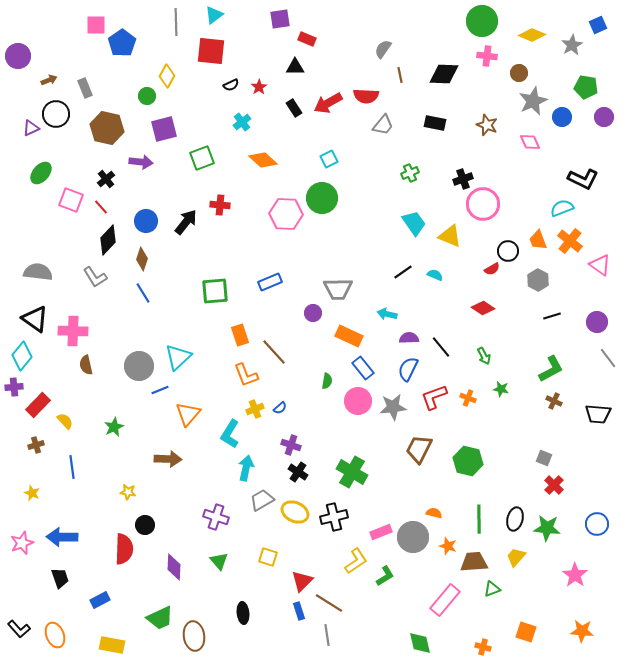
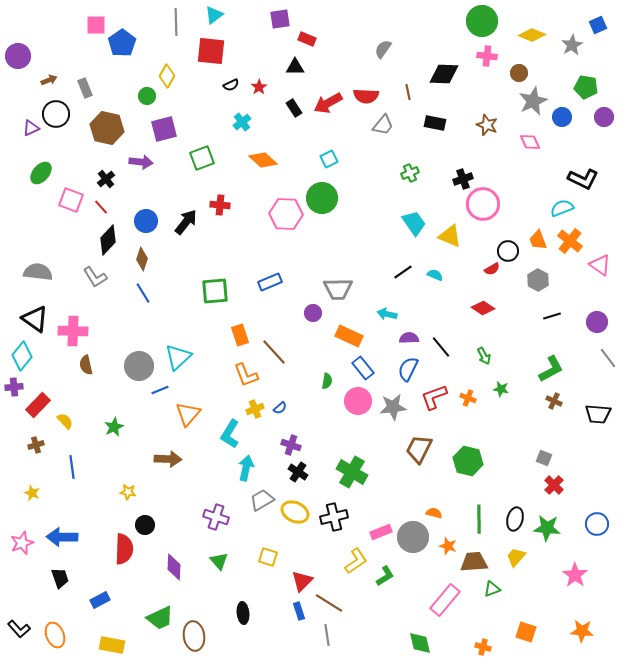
brown line at (400, 75): moved 8 px right, 17 px down
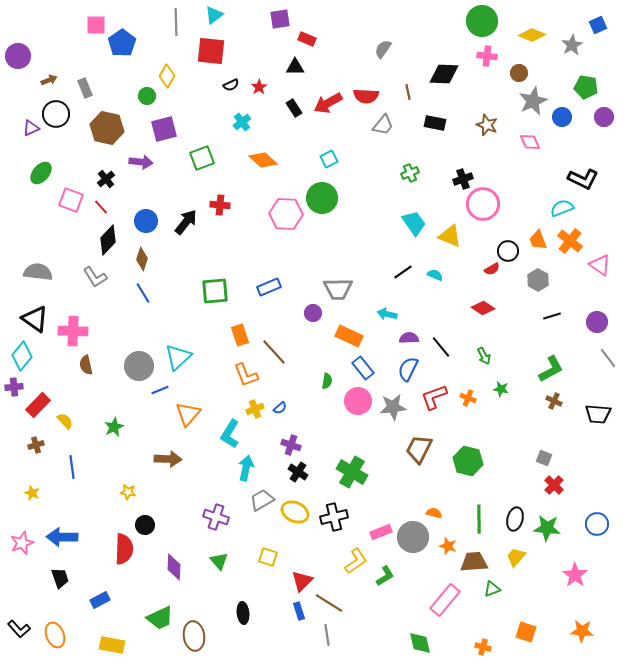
blue rectangle at (270, 282): moved 1 px left, 5 px down
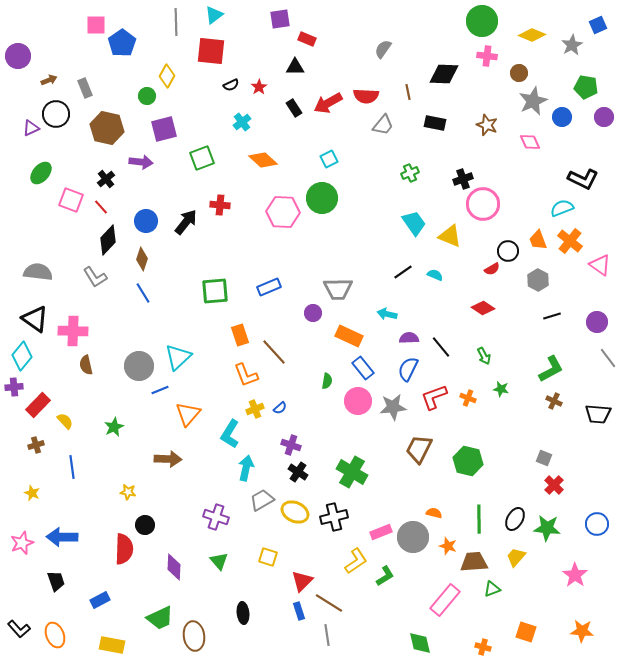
pink hexagon at (286, 214): moved 3 px left, 2 px up
black ellipse at (515, 519): rotated 15 degrees clockwise
black trapezoid at (60, 578): moved 4 px left, 3 px down
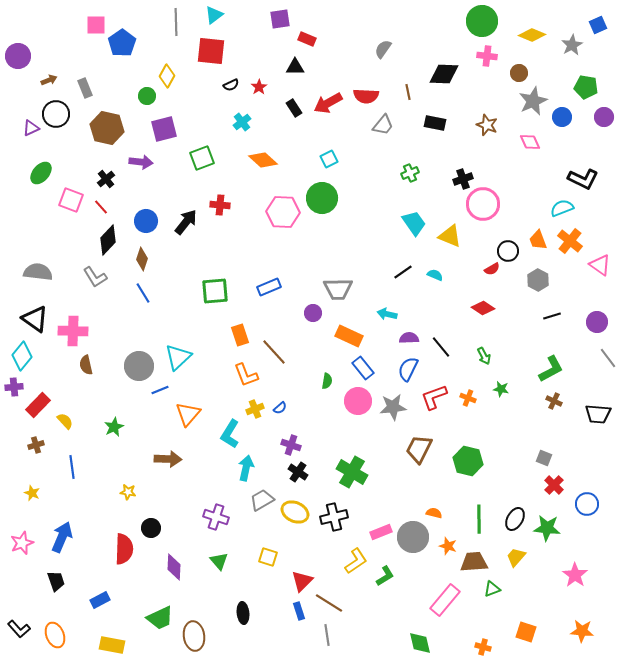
blue circle at (597, 524): moved 10 px left, 20 px up
black circle at (145, 525): moved 6 px right, 3 px down
blue arrow at (62, 537): rotated 112 degrees clockwise
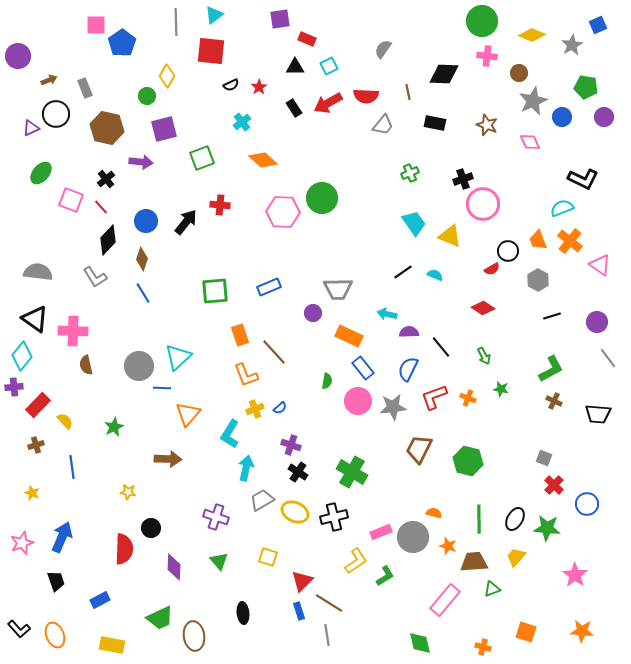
cyan square at (329, 159): moved 93 px up
purple semicircle at (409, 338): moved 6 px up
blue line at (160, 390): moved 2 px right, 2 px up; rotated 24 degrees clockwise
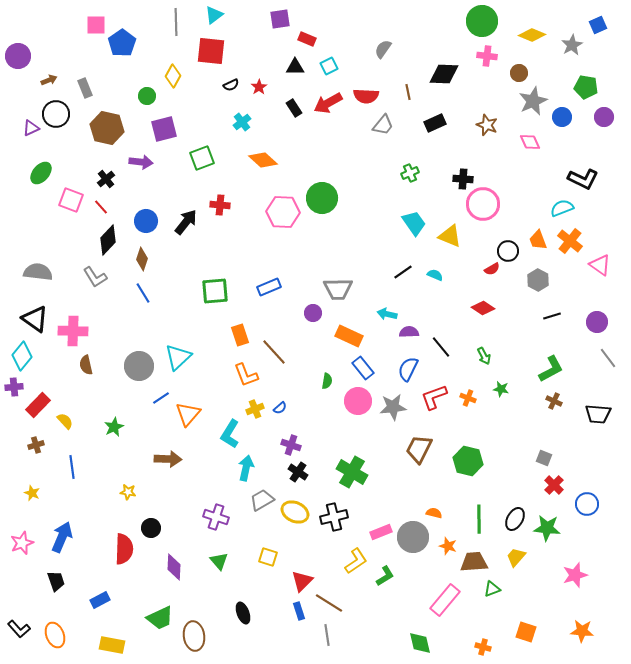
yellow diamond at (167, 76): moved 6 px right
black rectangle at (435, 123): rotated 35 degrees counterclockwise
black cross at (463, 179): rotated 24 degrees clockwise
blue line at (162, 388): moved 1 px left, 10 px down; rotated 36 degrees counterclockwise
pink star at (575, 575): rotated 20 degrees clockwise
black ellipse at (243, 613): rotated 15 degrees counterclockwise
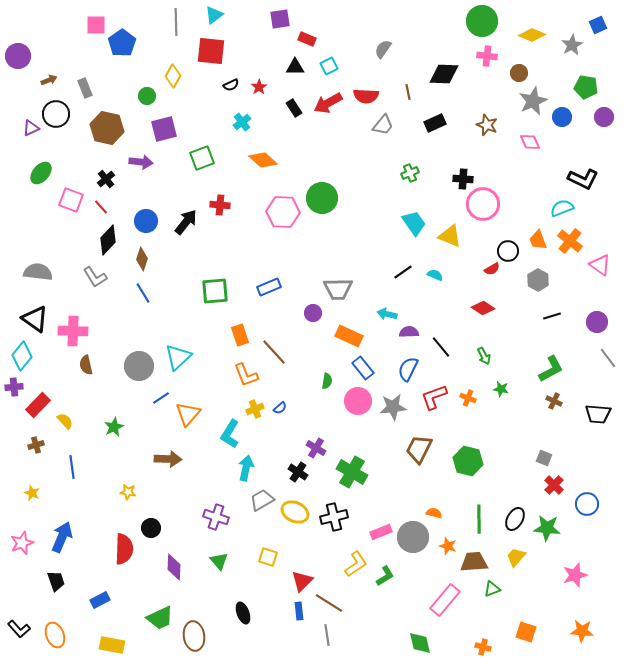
purple cross at (291, 445): moved 25 px right, 3 px down; rotated 12 degrees clockwise
yellow L-shape at (356, 561): moved 3 px down
blue rectangle at (299, 611): rotated 12 degrees clockwise
